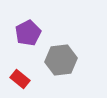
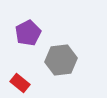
red rectangle: moved 4 px down
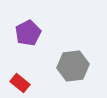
gray hexagon: moved 12 px right, 6 px down
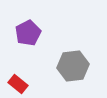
red rectangle: moved 2 px left, 1 px down
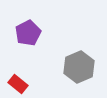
gray hexagon: moved 6 px right, 1 px down; rotated 16 degrees counterclockwise
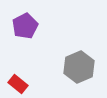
purple pentagon: moved 3 px left, 7 px up
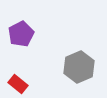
purple pentagon: moved 4 px left, 8 px down
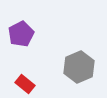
red rectangle: moved 7 px right
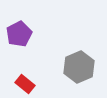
purple pentagon: moved 2 px left
